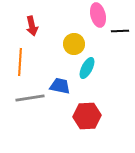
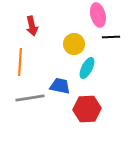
black line: moved 9 px left, 6 px down
red hexagon: moved 7 px up
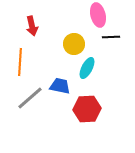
gray line: rotated 32 degrees counterclockwise
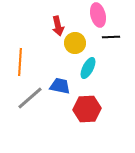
red arrow: moved 26 px right
yellow circle: moved 1 px right, 1 px up
cyan ellipse: moved 1 px right
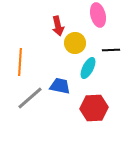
black line: moved 13 px down
red hexagon: moved 7 px right, 1 px up
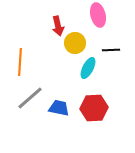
blue trapezoid: moved 1 px left, 22 px down
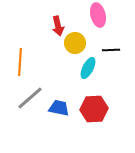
red hexagon: moved 1 px down
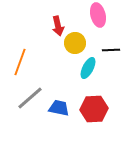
orange line: rotated 16 degrees clockwise
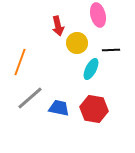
yellow circle: moved 2 px right
cyan ellipse: moved 3 px right, 1 px down
red hexagon: rotated 12 degrees clockwise
